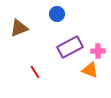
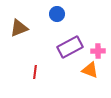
red line: rotated 40 degrees clockwise
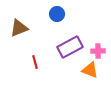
red line: moved 10 px up; rotated 24 degrees counterclockwise
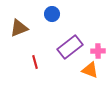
blue circle: moved 5 px left
purple rectangle: rotated 10 degrees counterclockwise
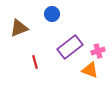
pink cross: rotated 16 degrees counterclockwise
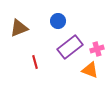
blue circle: moved 6 px right, 7 px down
pink cross: moved 1 px left, 2 px up
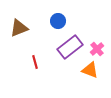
pink cross: rotated 24 degrees counterclockwise
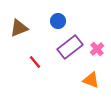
red line: rotated 24 degrees counterclockwise
orange triangle: moved 1 px right, 10 px down
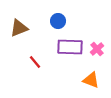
purple rectangle: rotated 40 degrees clockwise
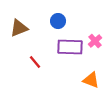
pink cross: moved 2 px left, 8 px up
